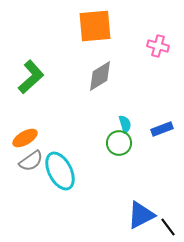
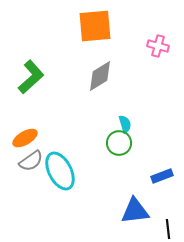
blue rectangle: moved 47 px down
blue triangle: moved 6 px left, 4 px up; rotated 20 degrees clockwise
black line: moved 2 px down; rotated 30 degrees clockwise
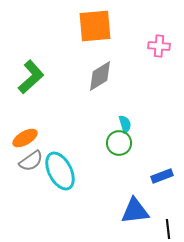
pink cross: moved 1 px right; rotated 10 degrees counterclockwise
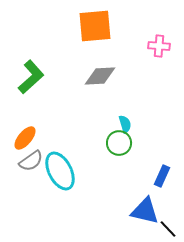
gray diamond: rotated 28 degrees clockwise
orange ellipse: rotated 20 degrees counterclockwise
blue rectangle: rotated 45 degrees counterclockwise
blue triangle: moved 10 px right; rotated 20 degrees clockwise
black line: rotated 36 degrees counterclockwise
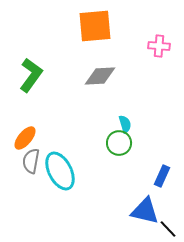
green L-shape: moved 2 px up; rotated 12 degrees counterclockwise
gray semicircle: rotated 135 degrees clockwise
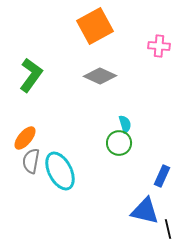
orange square: rotated 24 degrees counterclockwise
gray diamond: rotated 28 degrees clockwise
black line: rotated 30 degrees clockwise
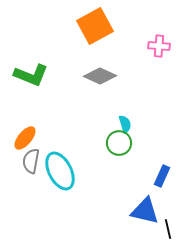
green L-shape: rotated 76 degrees clockwise
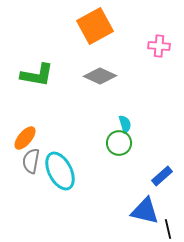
green L-shape: moved 6 px right; rotated 12 degrees counterclockwise
blue rectangle: rotated 25 degrees clockwise
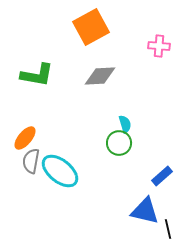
orange square: moved 4 px left, 1 px down
gray diamond: rotated 28 degrees counterclockwise
cyan ellipse: rotated 24 degrees counterclockwise
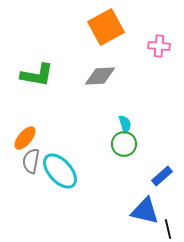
orange square: moved 15 px right
green circle: moved 5 px right, 1 px down
cyan ellipse: rotated 9 degrees clockwise
